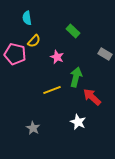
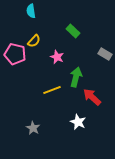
cyan semicircle: moved 4 px right, 7 px up
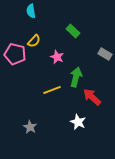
gray star: moved 3 px left, 1 px up
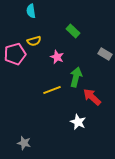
yellow semicircle: rotated 32 degrees clockwise
pink pentagon: rotated 30 degrees counterclockwise
gray star: moved 6 px left, 16 px down; rotated 16 degrees counterclockwise
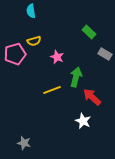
green rectangle: moved 16 px right, 1 px down
white star: moved 5 px right, 1 px up
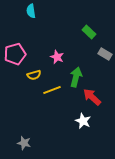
yellow semicircle: moved 34 px down
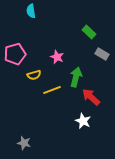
gray rectangle: moved 3 px left
red arrow: moved 1 px left
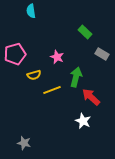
green rectangle: moved 4 px left
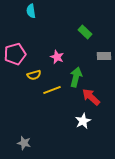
gray rectangle: moved 2 px right, 2 px down; rotated 32 degrees counterclockwise
white star: rotated 21 degrees clockwise
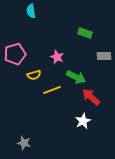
green rectangle: moved 1 px down; rotated 24 degrees counterclockwise
green arrow: rotated 102 degrees clockwise
